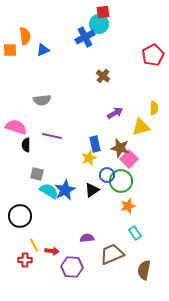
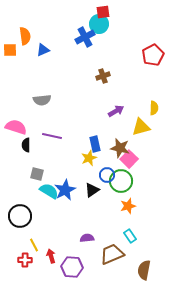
brown cross: rotated 32 degrees clockwise
purple arrow: moved 1 px right, 2 px up
cyan rectangle: moved 5 px left, 3 px down
red arrow: moved 1 px left, 5 px down; rotated 112 degrees counterclockwise
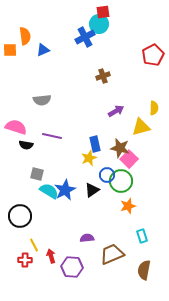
black semicircle: rotated 80 degrees counterclockwise
cyan rectangle: moved 12 px right; rotated 16 degrees clockwise
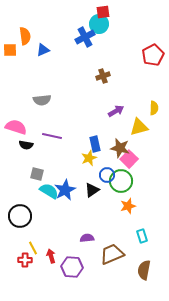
yellow triangle: moved 2 px left
yellow line: moved 1 px left, 3 px down
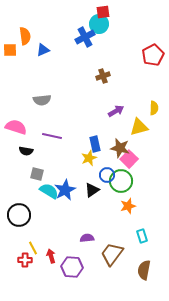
black semicircle: moved 6 px down
black circle: moved 1 px left, 1 px up
brown trapezoid: rotated 30 degrees counterclockwise
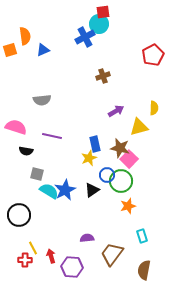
orange square: rotated 16 degrees counterclockwise
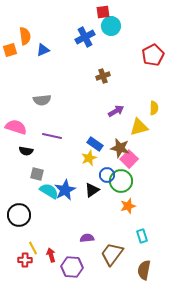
cyan circle: moved 12 px right, 2 px down
blue rectangle: rotated 42 degrees counterclockwise
red arrow: moved 1 px up
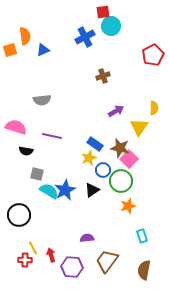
yellow triangle: rotated 42 degrees counterclockwise
blue circle: moved 4 px left, 5 px up
brown trapezoid: moved 5 px left, 7 px down
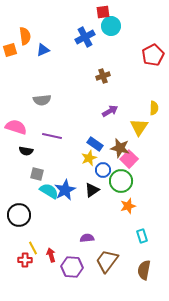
purple arrow: moved 6 px left
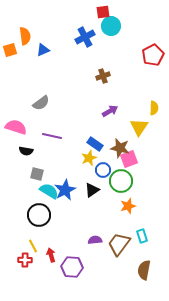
gray semicircle: moved 1 px left, 3 px down; rotated 30 degrees counterclockwise
pink square: rotated 24 degrees clockwise
black circle: moved 20 px right
purple semicircle: moved 8 px right, 2 px down
yellow line: moved 2 px up
brown trapezoid: moved 12 px right, 17 px up
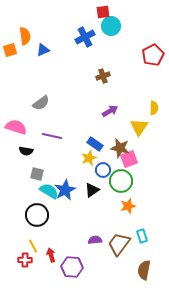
black circle: moved 2 px left
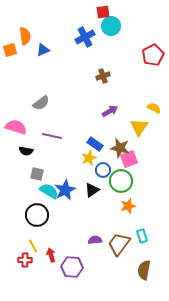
yellow semicircle: rotated 64 degrees counterclockwise
